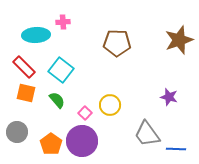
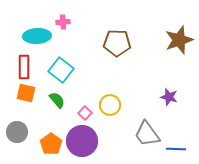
cyan ellipse: moved 1 px right, 1 px down
red rectangle: rotated 45 degrees clockwise
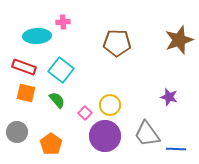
red rectangle: rotated 70 degrees counterclockwise
purple circle: moved 23 px right, 5 px up
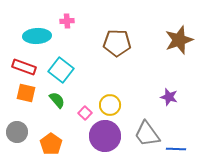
pink cross: moved 4 px right, 1 px up
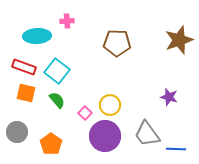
cyan square: moved 4 px left, 1 px down
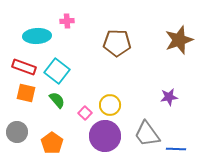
purple star: rotated 24 degrees counterclockwise
orange pentagon: moved 1 px right, 1 px up
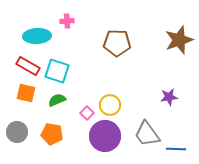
red rectangle: moved 4 px right, 1 px up; rotated 10 degrees clockwise
cyan square: rotated 20 degrees counterclockwise
green semicircle: rotated 72 degrees counterclockwise
pink square: moved 2 px right
orange pentagon: moved 9 px up; rotated 25 degrees counterclockwise
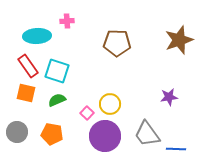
red rectangle: rotated 25 degrees clockwise
yellow circle: moved 1 px up
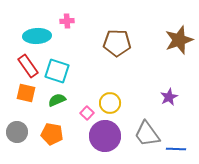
purple star: rotated 18 degrees counterclockwise
yellow circle: moved 1 px up
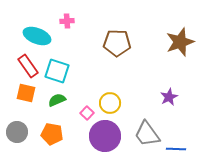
cyan ellipse: rotated 24 degrees clockwise
brown star: moved 1 px right, 2 px down
